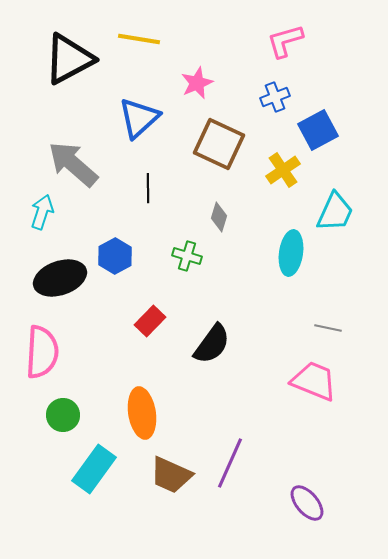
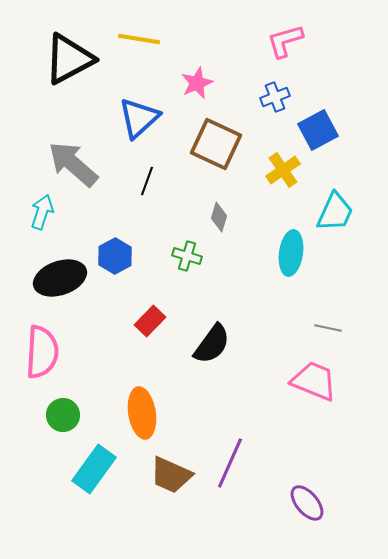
brown square: moved 3 px left
black line: moved 1 px left, 7 px up; rotated 20 degrees clockwise
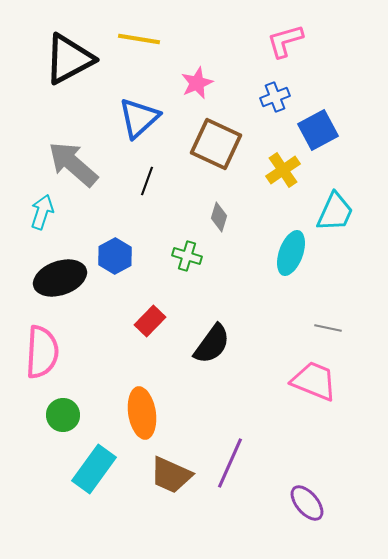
cyan ellipse: rotated 12 degrees clockwise
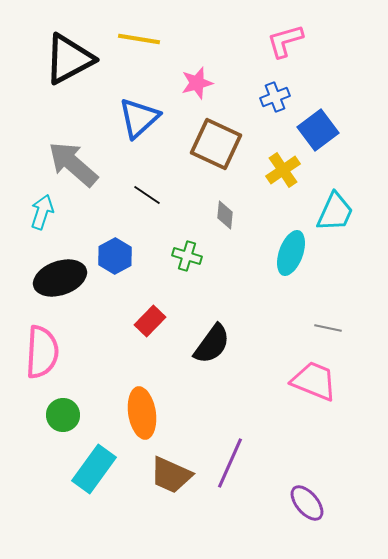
pink star: rotated 8 degrees clockwise
blue square: rotated 9 degrees counterclockwise
black line: moved 14 px down; rotated 76 degrees counterclockwise
gray diamond: moved 6 px right, 2 px up; rotated 12 degrees counterclockwise
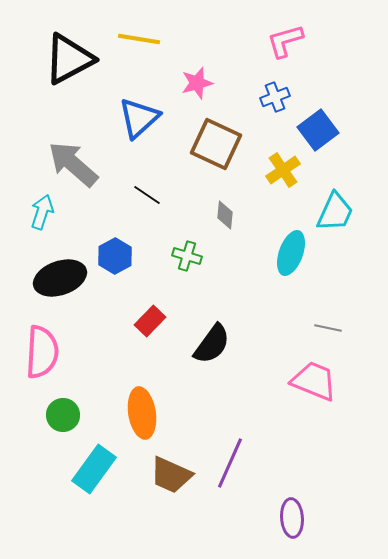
purple ellipse: moved 15 px left, 15 px down; rotated 36 degrees clockwise
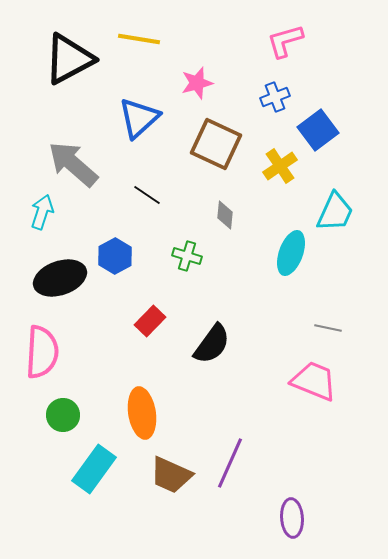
yellow cross: moved 3 px left, 4 px up
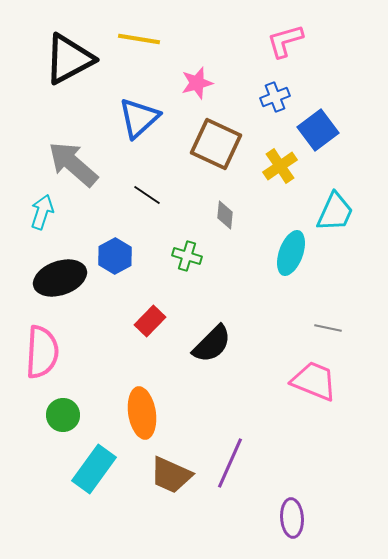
black semicircle: rotated 9 degrees clockwise
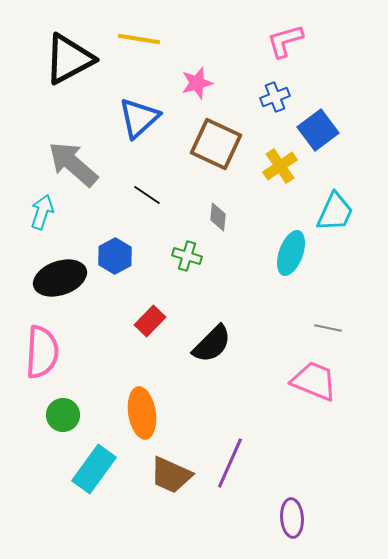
gray diamond: moved 7 px left, 2 px down
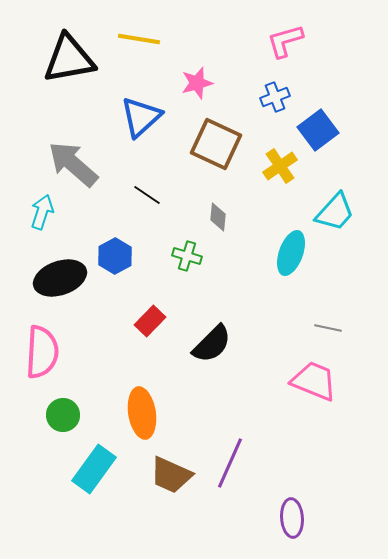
black triangle: rotated 18 degrees clockwise
blue triangle: moved 2 px right, 1 px up
cyan trapezoid: rotated 18 degrees clockwise
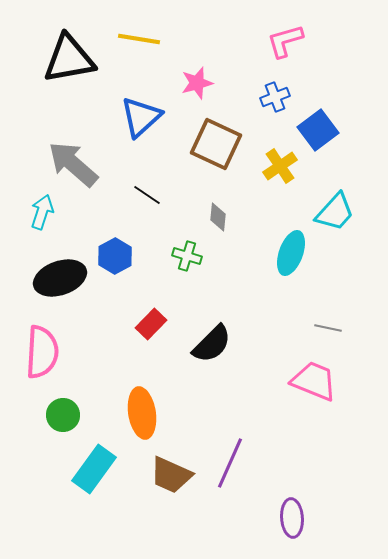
red rectangle: moved 1 px right, 3 px down
